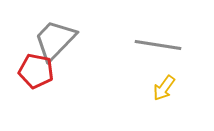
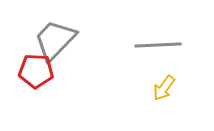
gray line: rotated 12 degrees counterclockwise
red pentagon: rotated 8 degrees counterclockwise
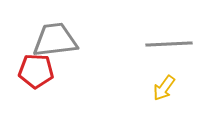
gray trapezoid: rotated 39 degrees clockwise
gray line: moved 11 px right, 1 px up
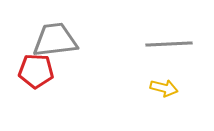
yellow arrow: rotated 112 degrees counterclockwise
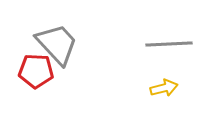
gray trapezoid: moved 2 px right, 4 px down; rotated 54 degrees clockwise
yellow arrow: rotated 28 degrees counterclockwise
